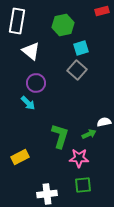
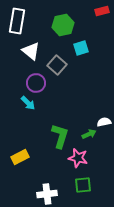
gray square: moved 20 px left, 5 px up
pink star: moved 1 px left; rotated 12 degrees clockwise
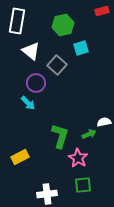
pink star: rotated 18 degrees clockwise
